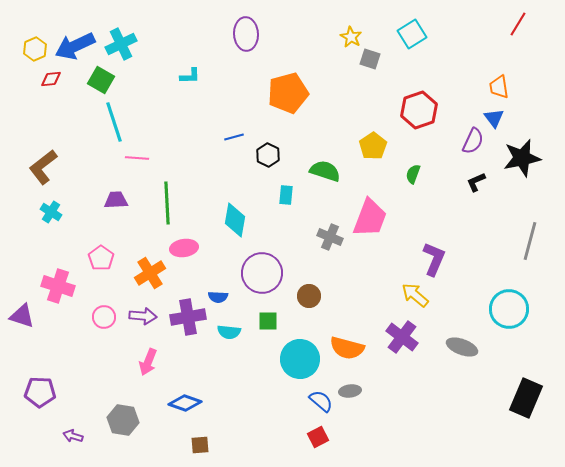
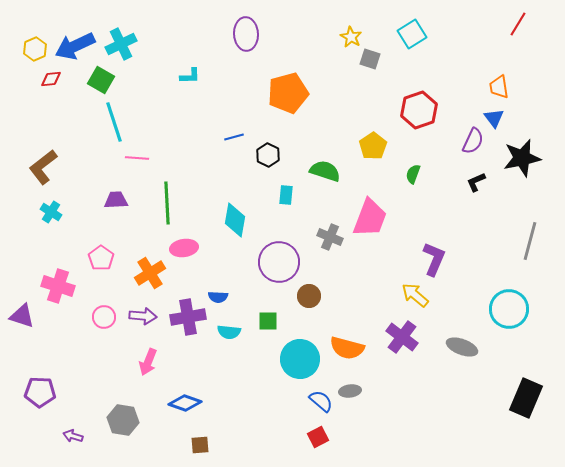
purple circle at (262, 273): moved 17 px right, 11 px up
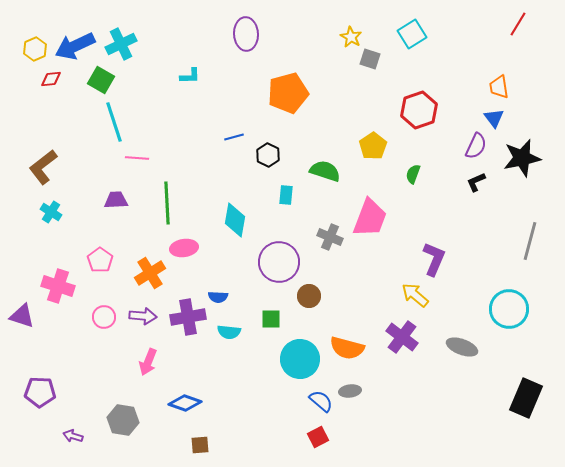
purple semicircle at (473, 141): moved 3 px right, 5 px down
pink pentagon at (101, 258): moved 1 px left, 2 px down
green square at (268, 321): moved 3 px right, 2 px up
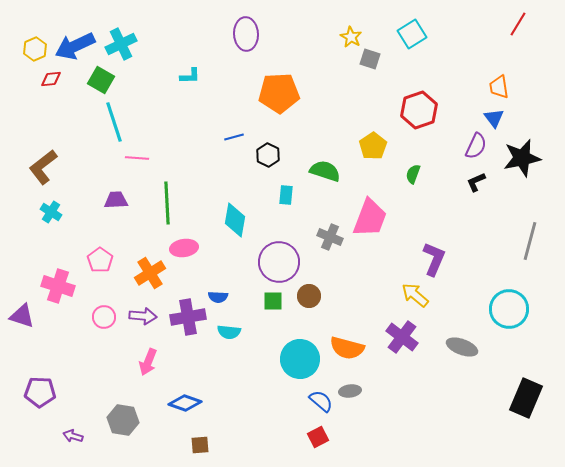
orange pentagon at (288, 93): moved 9 px left; rotated 12 degrees clockwise
green square at (271, 319): moved 2 px right, 18 px up
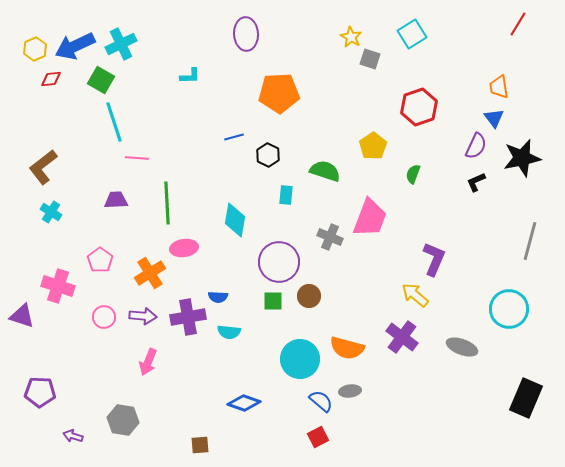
red hexagon at (419, 110): moved 3 px up
blue diamond at (185, 403): moved 59 px right
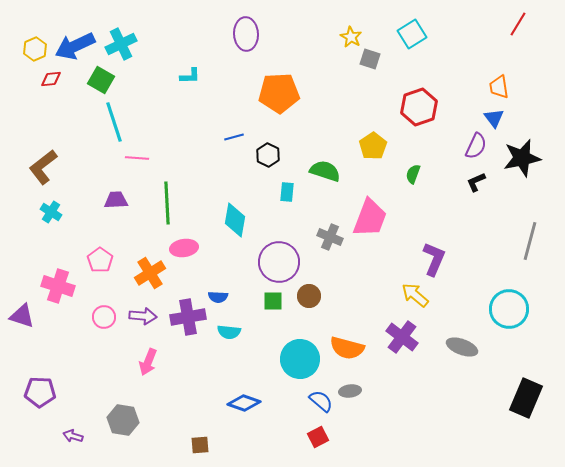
cyan rectangle at (286, 195): moved 1 px right, 3 px up
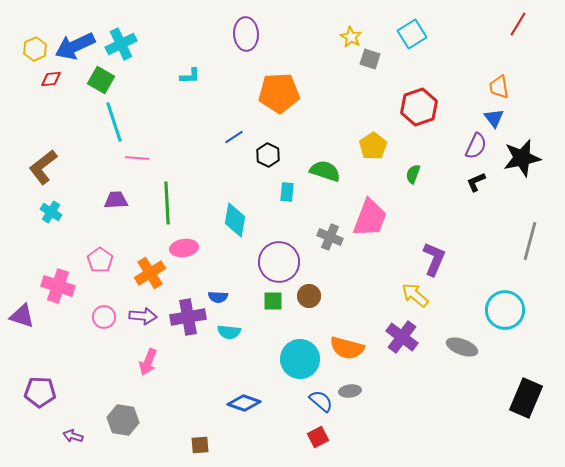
blue line at (234, 137): rotated 18 degrees counterclockwise
cyan circle at (509, 309): moved 4 px left, 1 px down
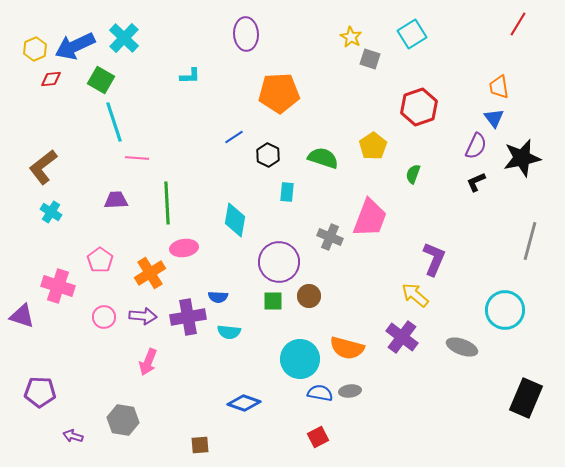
cyan cross at (121, 44): moved 3 px right, 6 px up; rotated 20 degrees counterclockwise
green semicircle at (325, 171): moved 2 px left, 13 px up
blue semicircle at (321, 401): moved 1 px left, 8 px up; rotated 30 degrees counterclockwise
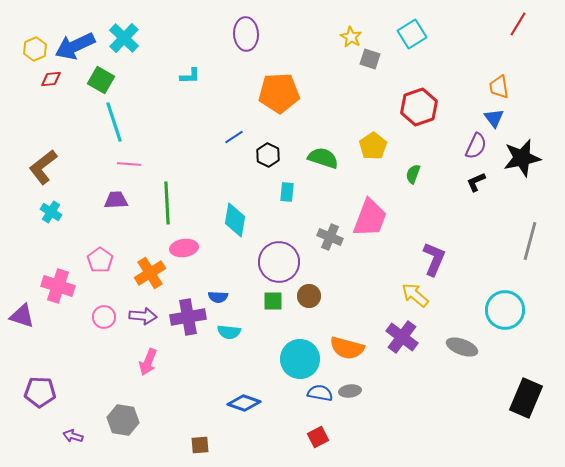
pink line at (137, 158): moved 8 px left, 6 px down
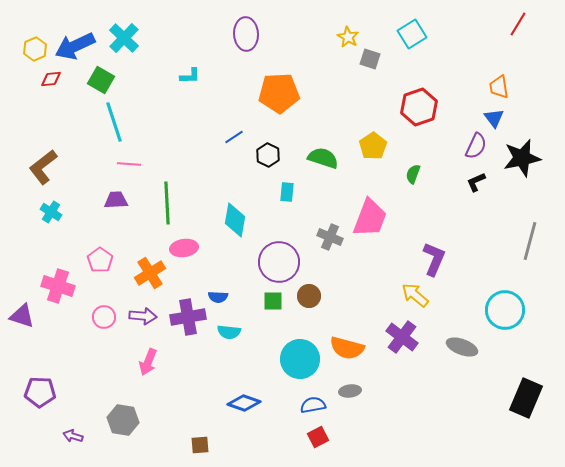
yellow star at (351, 37): moved 3 px left
blue semicircle at (320, 393): moved 7 px left, 12 px down; rotated 20 degrees counterclockwise
